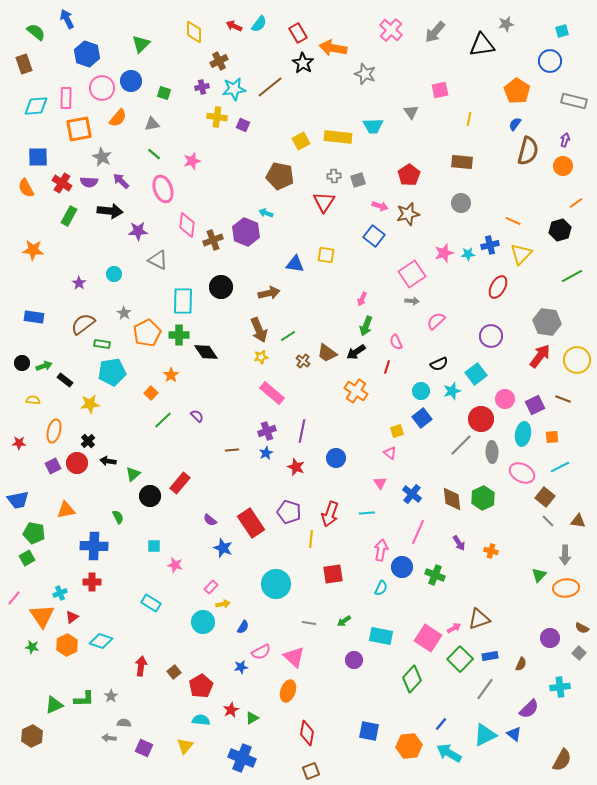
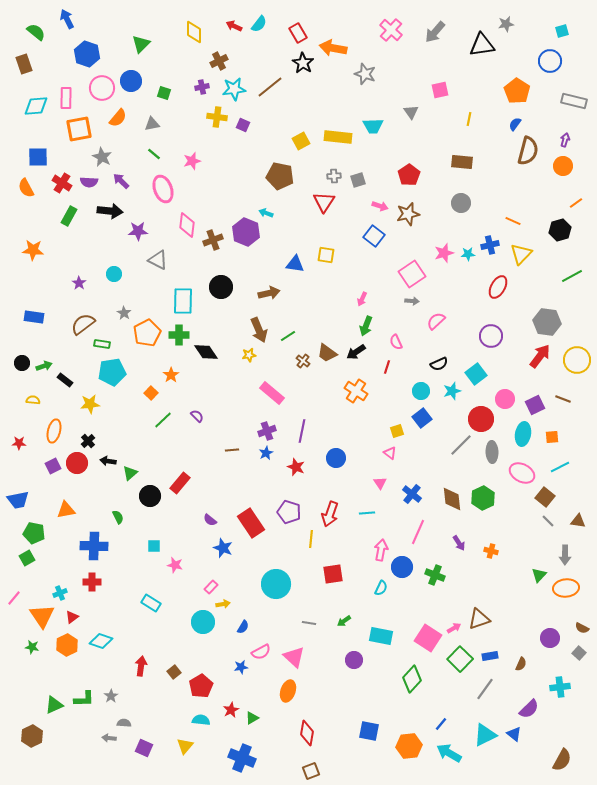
yellow star at (261, 357): moved 12 px left, 2 px up
green triangle at (133, 474): moved 3 px left, 1 px up
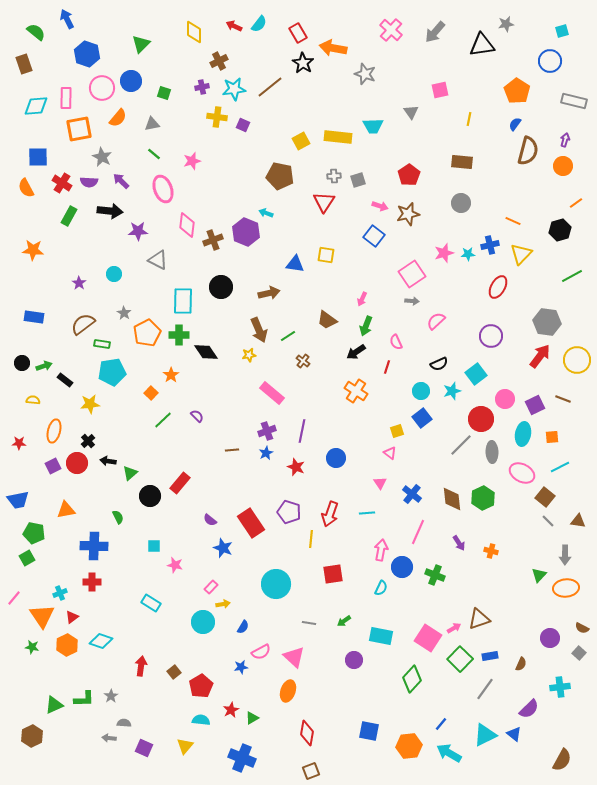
brown trapezoid at (327, 353): moved 33 px up
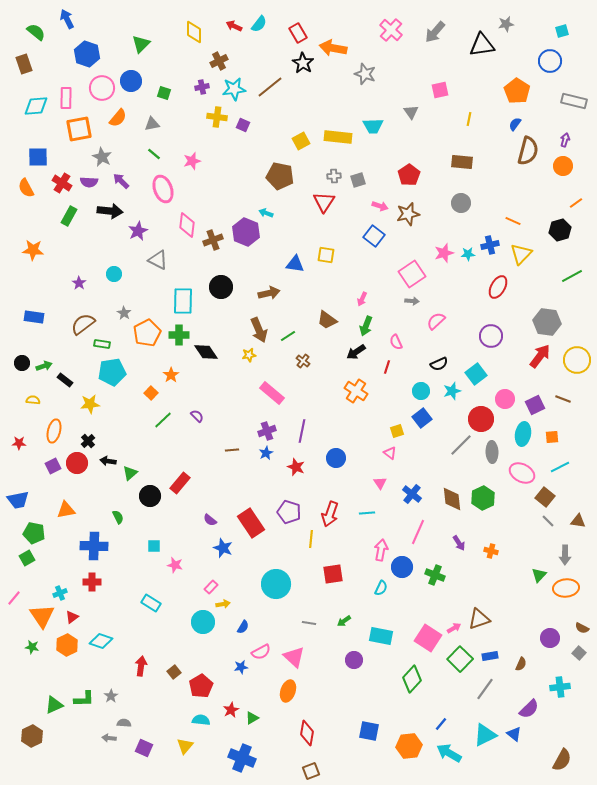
purple star at (138, 231): rotated 24 degrees counterclockwise
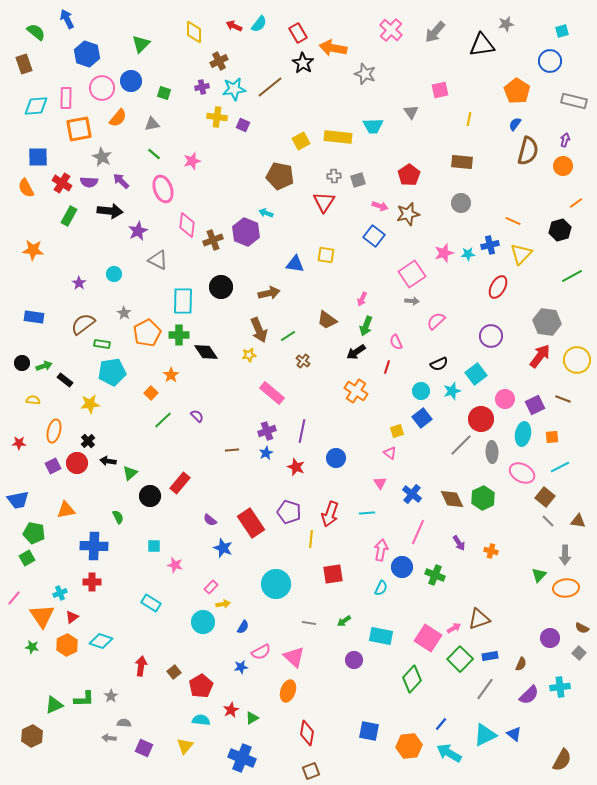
brown diamond at (452, 499): rotated 20 degrees counterclockwise
purple semicircle at (529, 709): moved 14 px up
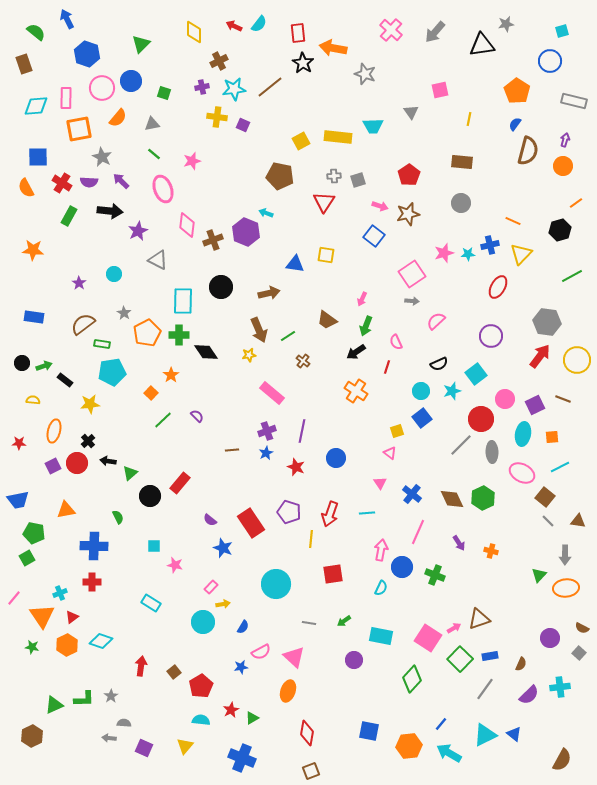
red rectangle at (298, 33): rotated 24 degrees clockwise
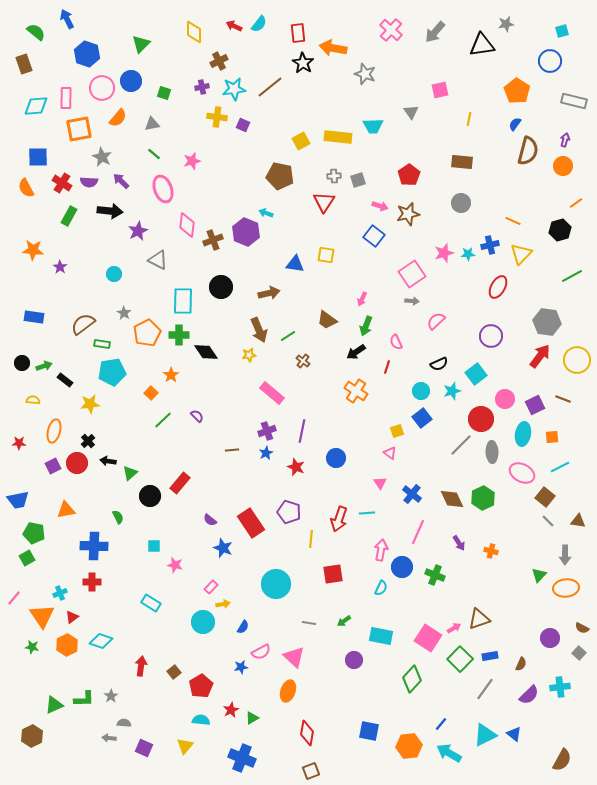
purple star at (79, 283): moved 19 px left, 16 px up
red arrow at (330, 514): moved 9 px right, 5 px down
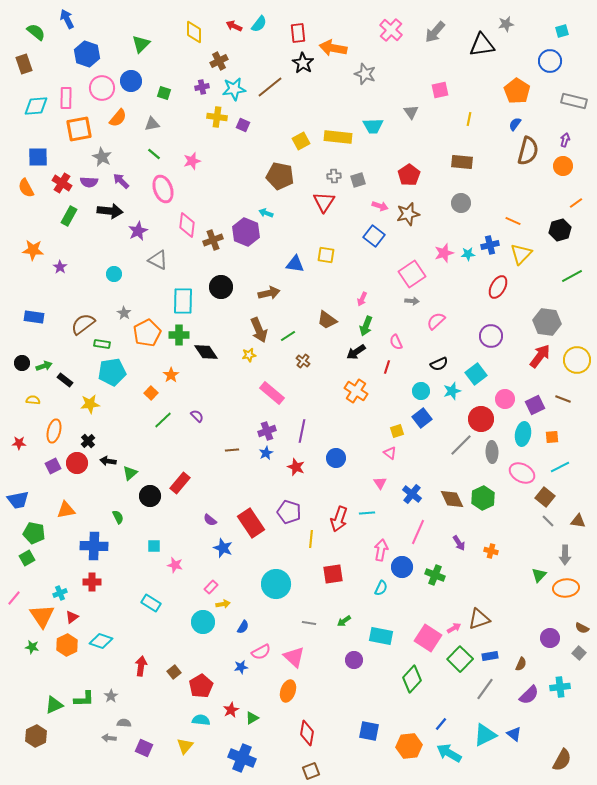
brown hexagon at (32, 736): moved 4 px right
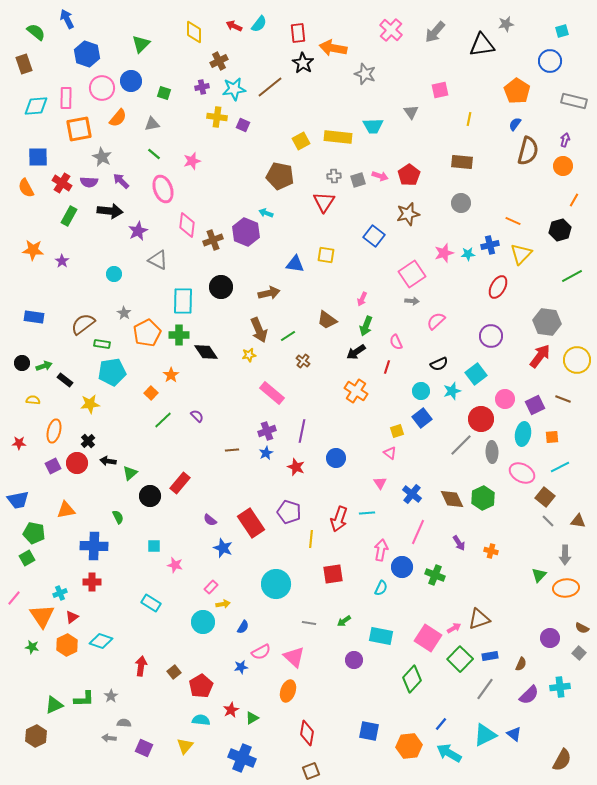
orange line at (576, 203): moved 2 px left, 3 px up; rotated 24 degrees counterclockwise
pink arrow at (380, 206): moved 30 px up
purple star at (60, 267): moved 2 px right, 6 px up
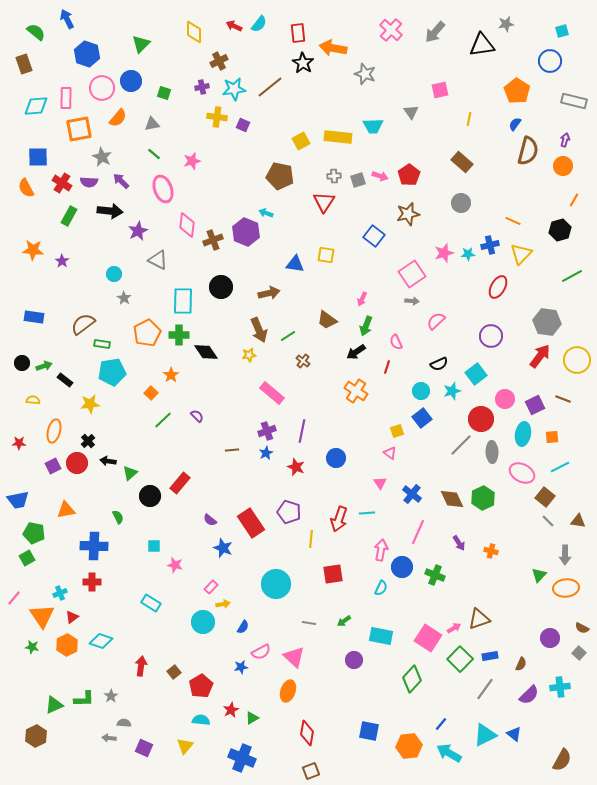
brown rectangle at (462, 162): rotated 35 degrees clockwise
gray star at (124, 313): moved 15 px up
